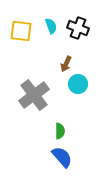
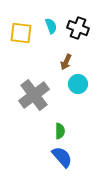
yellow square: moved 2 px down
brown arrow: moved 2 px up
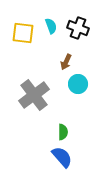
yellow square: moved 2 px right
green semicircle: moved 3 px right, 1 px down
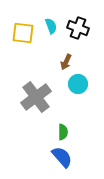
gray cross: moved 2 px right, 2 px down
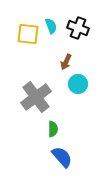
yellow square: moved 5 px right, 1 px down
green semicircle: moved 10 px left, 3 px up
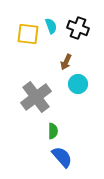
green semicircle: moved 2 px down
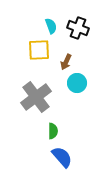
yellow square: moved 11 px right, 16 px down; rotated 10 degrees counterclockwise
cyan circle: moved 1 px left, 1 px up
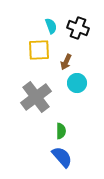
green semicircle: moved 8 px right
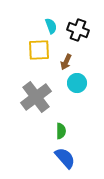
black cross: moved 2 px down
blue semicircle: moved 3 px right, 1 px down
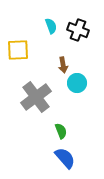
yellow square: moved 21 px left
brown arrow: moved 3 px left, 3 px down; rotated 35 degrees counterclockwise
green semicircle: rotated 21 degrees counterclockwise
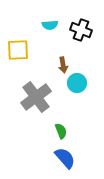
cyan semicircle: moved 1 px left, 1 px up; rotated 105 degrees clockwise
black cross: moved 3 px right
